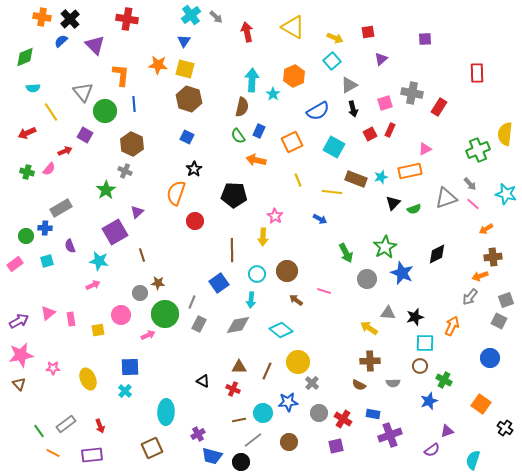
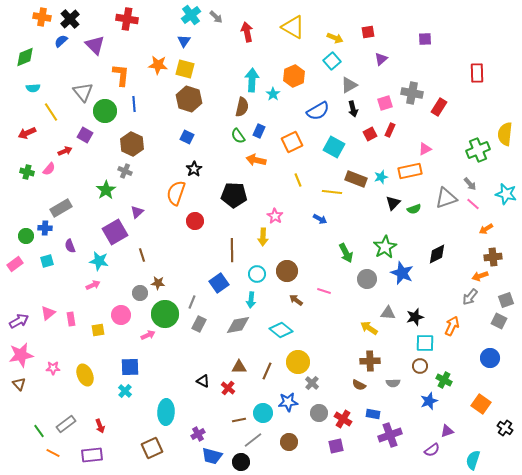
yellow ellipse at (88, 379): moved 3 px left, 4 px up
red cross at (233, 389): moved 5 px left, 1 px up; rotated 16 degrees clockwise
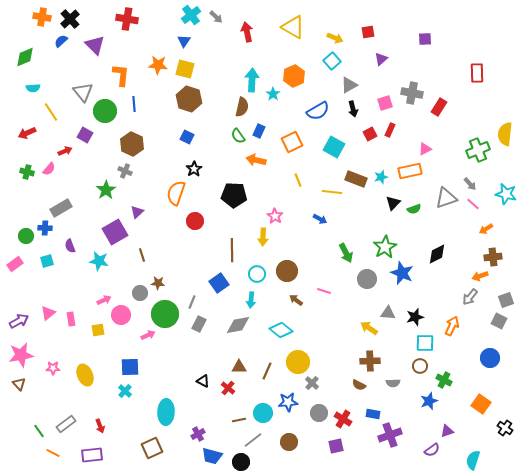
pink arrow at (93, 285): moved 11 px right, 15 px down
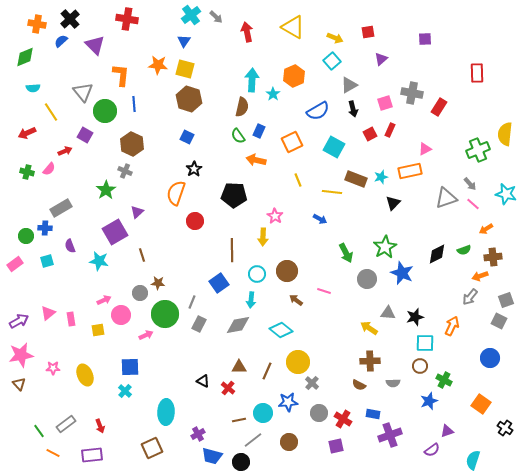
orange cross at (42, 17): moved 5 px left, 7 px down
green semicircle at (414, 209): moved 50 px right, 41 px down
pink arrow at (148, 335): moved 2 px left
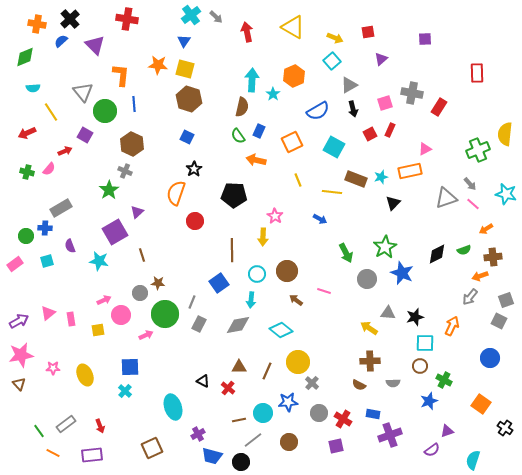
green star at (106, 190): moved 3 px right
cyan ellipse at (166, 412): moved 7 px right, 5 px up; rotated 20 degrees counterclockwise
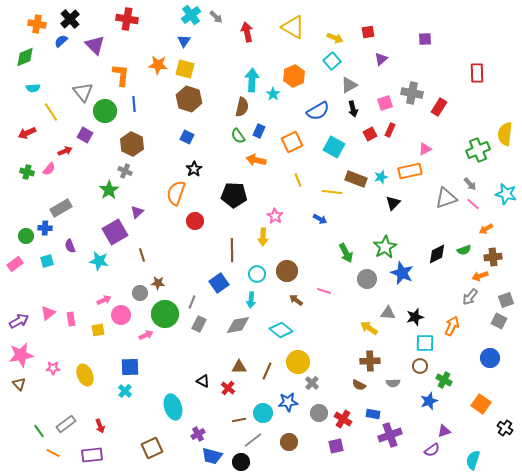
purple triangle at (447, 431): moved 3 px left
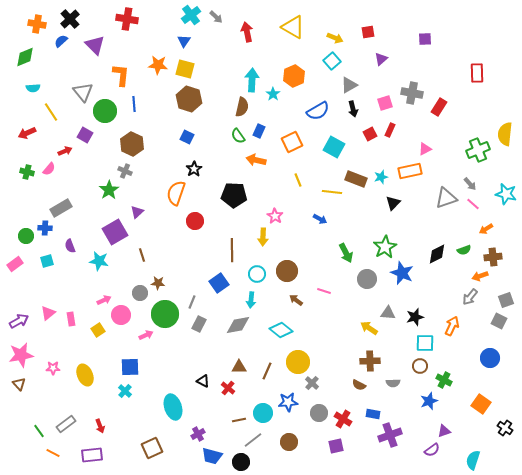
yellow square at (98, 330): rotated 24 degrees counterclockwise
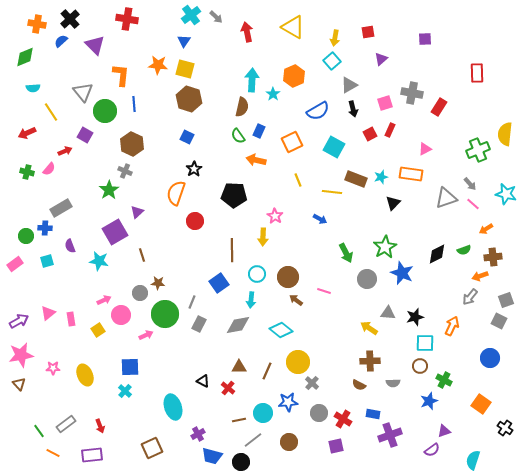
yellow arrow at (335, 38): rotated 77 degrees clockwise
orange rectangle at (410, 171): moved 1 px right, 3 px down; rotated 20 degrees clockwise
brown circle at (287, 271): moved 1 px right, 6 px down
